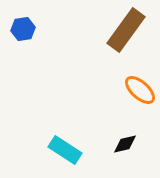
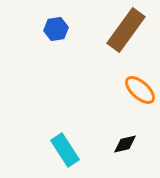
blue hexagon: moved 33 px right
cyan rectangle: rotated 24 degrees clockwise
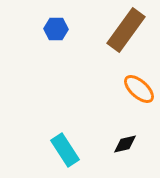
blue hexagon: rotated 10 degrees clockwise
orange ellipse: moved 1 px left, 1 px up
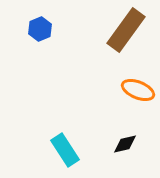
blue hexagon: moved 16 px left; rotated 25 degrees counterclockwise
orange ellipse: moved 1 px left, 1 px down; rotated 20 degrees counterclockwise
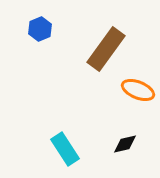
brown rectangle: moved 20 px left, 19 px down
cyan rectangle: moved 1 px up
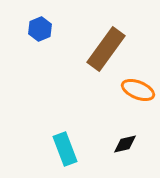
cyan rectangle: rotated 12 degrees clockwise
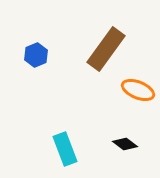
blue hexagon: moved 4 px left, 26 px down
black diamond: rotated 50 degrees clockwise
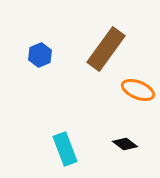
blue hexagon: moved 4 px right
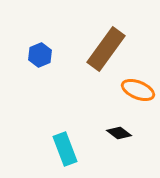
black diamond: moved 6 px left, 11 px up
